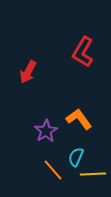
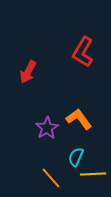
purple star: moved 1 px right, 3 px up
orange line: moved 2 px left, 8 px down
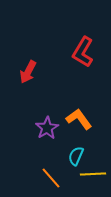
cyan semicircle: moved 1 px up
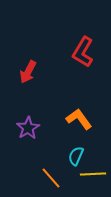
purple star: moved 19 px left
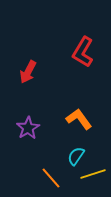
cyan semicircle: rotated 12 degrees clockwise
yellow line: rotated 15 degrees counterclockwise
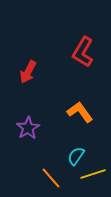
orange L-shape: moved 1 px right, 7 px up
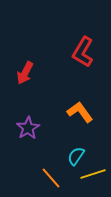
red arrow: moved 3 px left, 1 px down
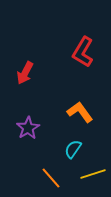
cyan semicircle: moved 3 px left, 7 px up
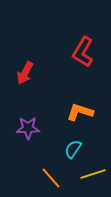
orange L-shape: rotated 36 degrees counterclockwise
purple star: rotated 30 degrees clockwise
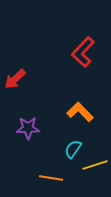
red L-shape: rotated 12 degrees clockwise
red arrow: moved 10 px left, 6 px down; rotated 20 degrees clockwise
orange L-shape: rotated 28 degrees clockwise
yellow line: moved 2 px right, 9 px up
orange line: rotated 40 degrees counterclockwise
